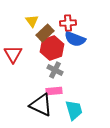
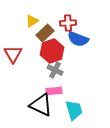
yellow triangle: rotated 32 degrees clockwise
blue semicircle: moved 3 px right
red hexagon: moved 3 px down
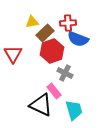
yellow triangle: moved 1 px down; rotated 24 degrees clockwise
gray cross: moved 10 px right, 3 px down
pink rectangle: rotated 56 degrees clockwise
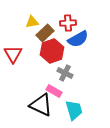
blue semicircle: rotated 50 degrees counterclockwise
pink rectangle: rotated 21 degrees counterclockwise
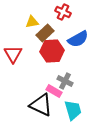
red cross: moved 5 px left, 11 px up; rotated 28 degrees clockwise
red hexagon: rotated 15 degrees clockwise
gray cross: moved 8 px down
cyan trapezoid: moved 1 px left
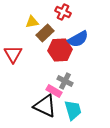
red hexagon: moved 8 px right, 1 px up
black triangle: moved 4 px right, 1 px down
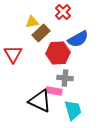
red cross: rotated 21 degrees clockwise
brown rectangle: moved 4 px left
red hexagon: moved 2 px left, 3 px down
gray cross: moved 3 px up; rotated 21 degrees counterclockwise
pink rectangle: rotated 21 degrees counterclockwise
black triangle: moved 5 px left, 5 px up
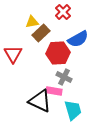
gray cross: moved 1 px left, 1 px up; rotated 21 degrees clockwise
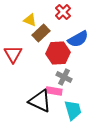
yellow triangle: moved 2 px left, 2 px up; rotated 32 degrees clockwise
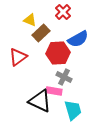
red triangle: moved 5 px right, 3 px down; rotated 24 degrees clockwise
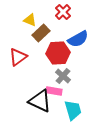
gray cross: moved 1 px left, 1 px up; rotated 14 degrees clockwise
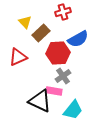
red cross: rotated 28 degrees clockwise
yellow triangle: moved 5 px left, 2 px down; rotated 24 degrees clockwise
red triangle: rotated 12 degrees clockwise
gray cross: rotated 14 degrees clockwise
cyan trapezoid: rotated 55 degrees clockwise
